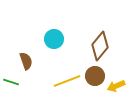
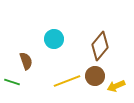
green line: moved 1 px right
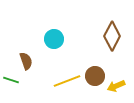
brown diamond: moved 12 px right, 10 px up; rotated 12 degrees counterclockwise
green line: moved 1 px left, 2 px up
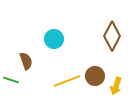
yellow arrow: rotated 48 degrees counterclockwise
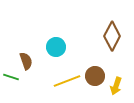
cyan circle: moved 2 px right, 8 px down
green line: moved 3 px up
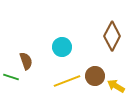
cyan circle: moved 6 px right
yellow arrow: rotated 102 degrees clockwise
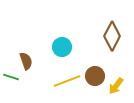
yellow arrow: rotated 84 degrees counterclockwise
